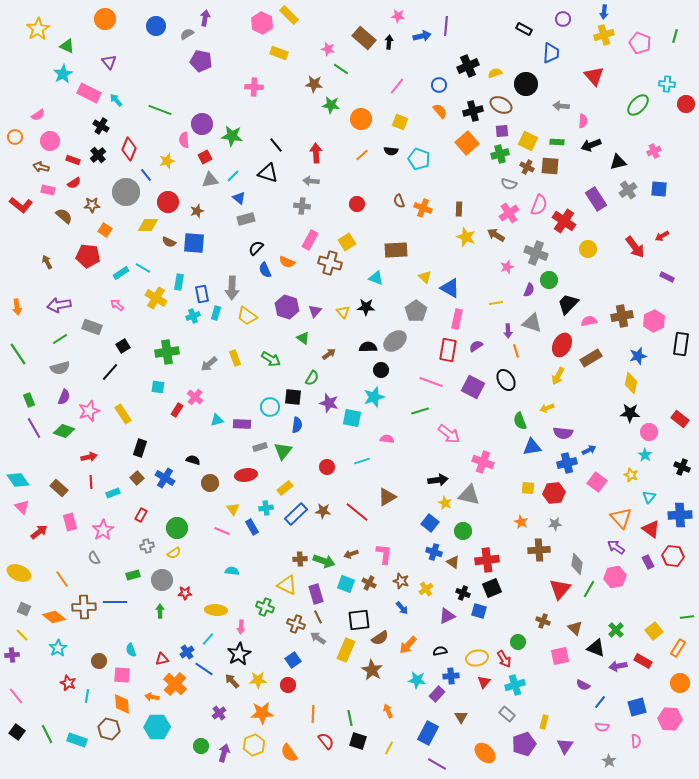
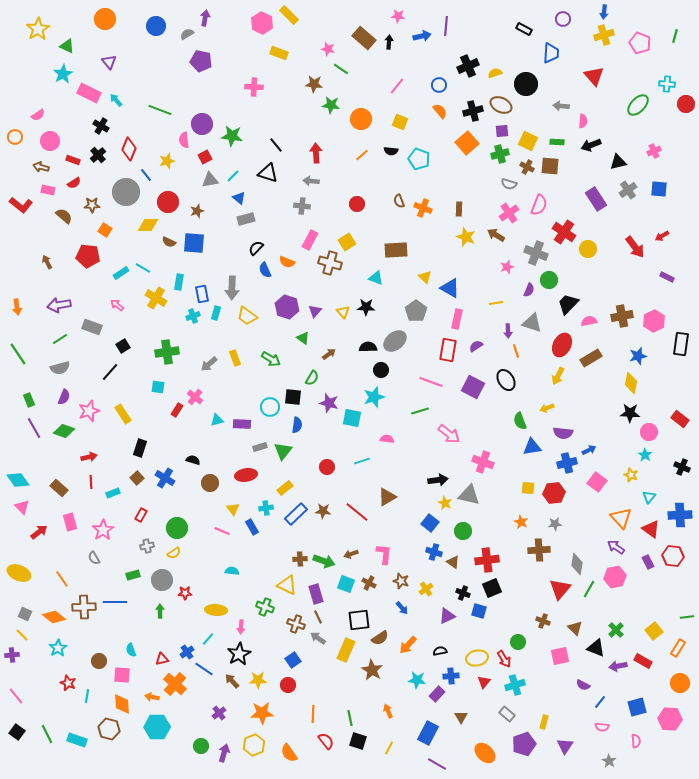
red cross at (564, 221): moved 11 px down
gray square at (24, 609): moved 1 px right, 5 px down
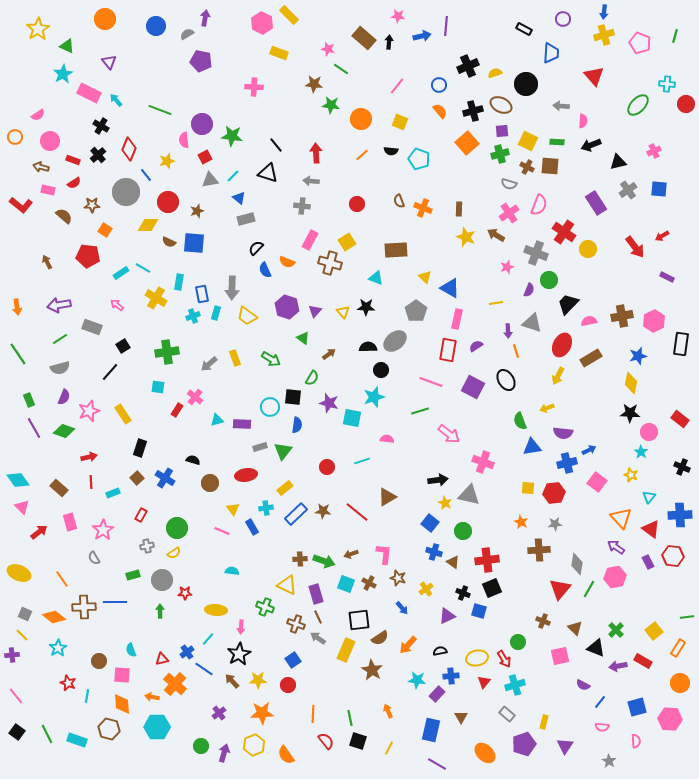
purple rectangle at (596, 199): moved 4 px down
cyan star at (645, 455): moved 4 px left, 3 px up
brown star at (401, 581): moved 3 px left, 3 px up
blue rectangle at (428, 733): moved 3 px right, 3 px up; rotated 15 degrees counterclockwise
orange semicircle at (289, 753): moved 3 px left, 2 px down
